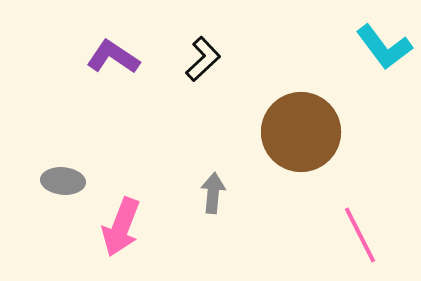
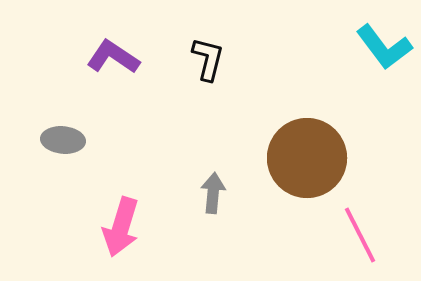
black L-shape: moved 5 px right; rotated 33 degrees counterclockwise
brown circle: moved 6 px right, 26 px down
gray ellipse: moved 41 px up
pink arrow: rotated 4 degrees counterclockwise
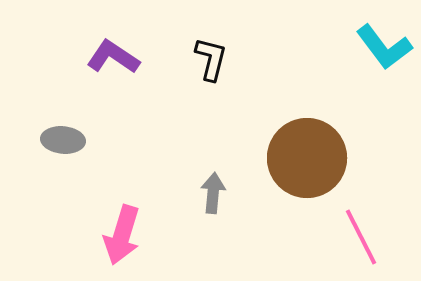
black L-shape: moved 3 px right
pink arrow: moved 1 px right, 8 px down
pink line: moved 1 px right, 2 px down
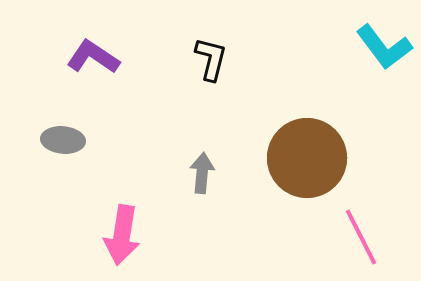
purple L-shape: moved 20 px left
gray arrow: moved 11 px left, 20 px up
pink arrow: rotated 8 degrees counterclockwise
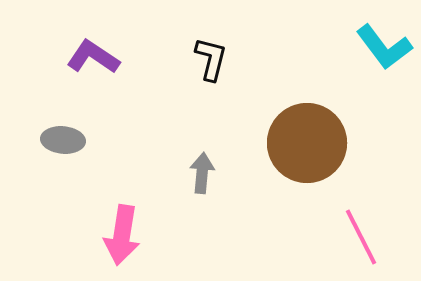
brown circle: moved 15 px up
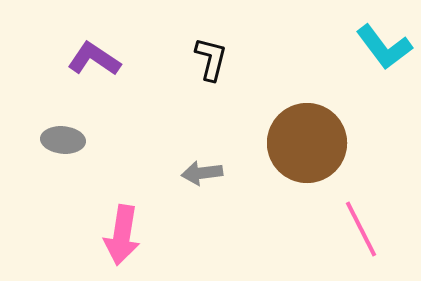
purple L-shape: moved 1 px right, 2 px down
gray arrow: rotated 102 degrees counterclockwise
pink line: moved 8 px up
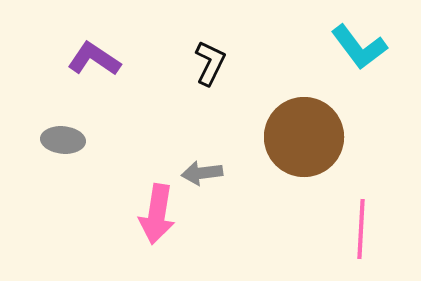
cyan L-shape: moved 25 px left
black L-shape: moved 1 px left, 4 px down; rotated 12 degrees clockwise
brown circle: moved 3 px left, 6 px up
pink line: rotated 30 degrees clockwise
pink arrow: moved 35 px right, 21 px up
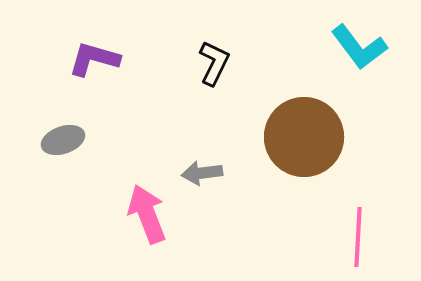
purple L-shape: rotated 18 degrees counterclockwise
black L-shape: moved 4 px right
gray ellipse: rotated 24 degrees counterclockwise
pink arrow: moved 10 px left; rotated 150 degrees clockwise
pink line: moved 3 px left, 8 px down
